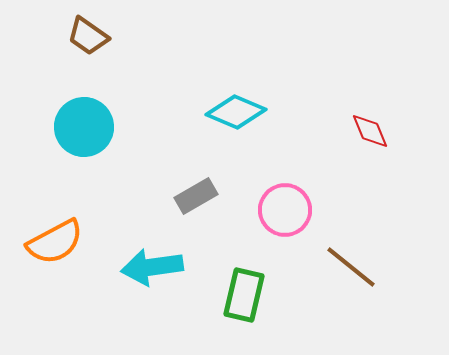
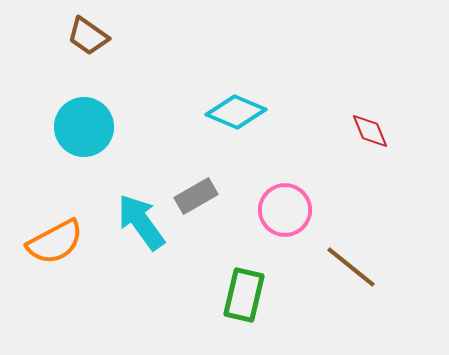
cyan arrow: moved 11 px left, 45 px up; rotated 62 degrees clockwise
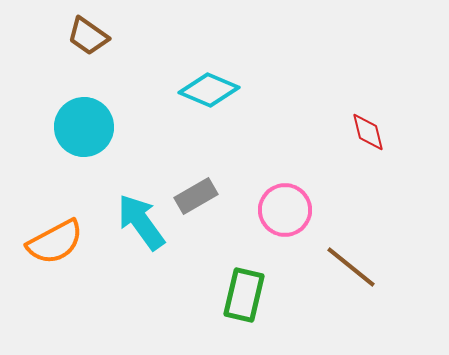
cyan diamond: moved 27 px left, 22 px up
red diamond: moved 2 px left, 1 px down; rotated 9 degrees clockwise
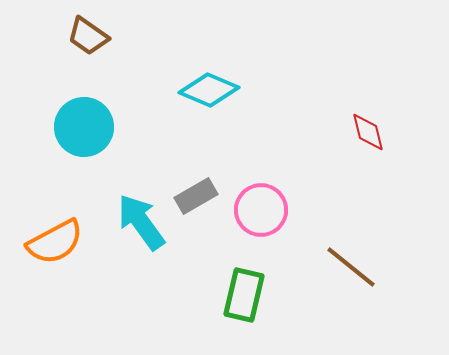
pink circle: moved 24 px left
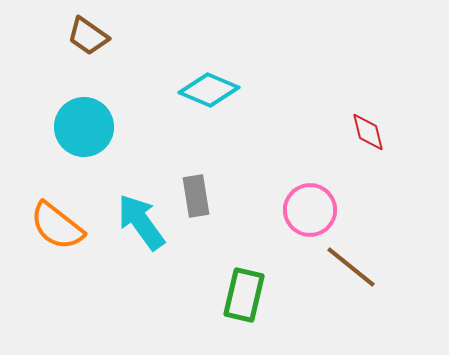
gray rectangle: rotated 69 degrees counterclockwise
pink circle: moved 49 px right
orange semicircle: moved 2 px right, 16 px up; rotated 66 degrees clockwise
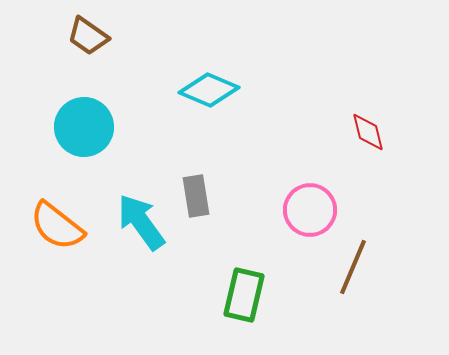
brown line: moved 2 px right; rotated 74 degrees clockwise
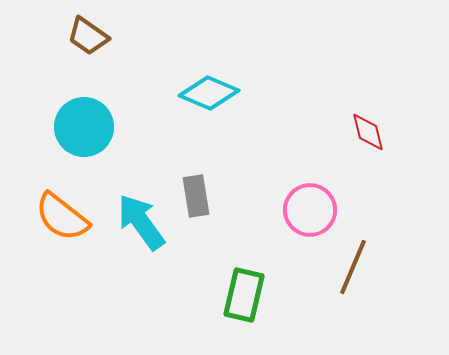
cyan diamond: moved 3 px down
orange semicircle: moved 5 px right, 9 px up
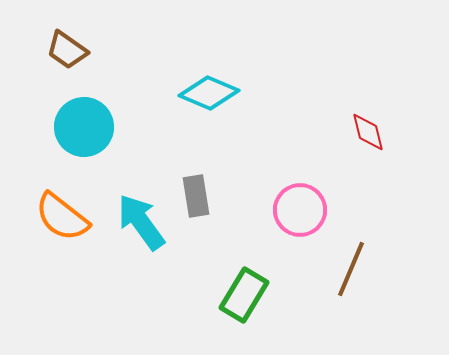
brown trapezoid: moved 21 px left, 14 px down
pink circle: moved 10 px left
brown line: moved 2 px left, 2 px down
green rectangle: rotated 18 degrees clockwise
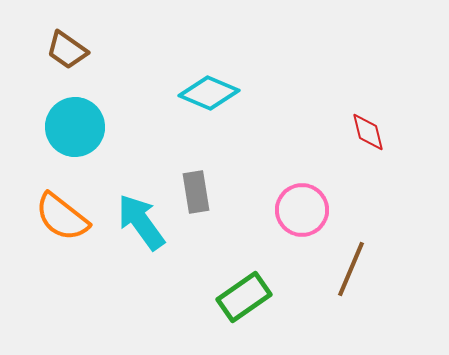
cyan circle: moved 9 px left
gray rectangle: moved 4 px up
pink circle: moved 2 px right
green rectangle: moved 2 px down; rotated 24 degrees clockwise
